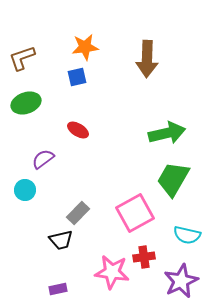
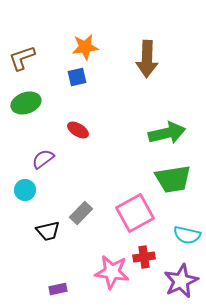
green trapezoid: rotated 129 degrees counterclockwise
gray rectangle: moved 3 px right
black trapezoid: moved 13 px left, 9 px up
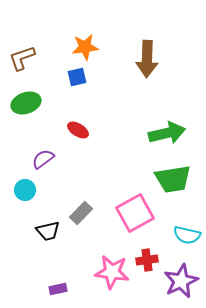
red cross: moved 3 px right, 3 px down
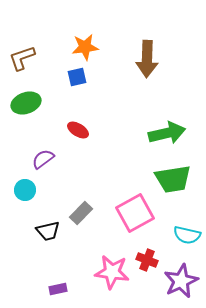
red cross: rotated 30 degrees clockwise
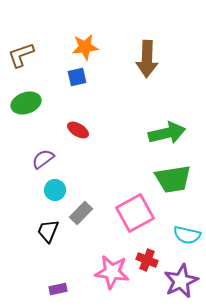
brown L-shape: moved 1 px left, 3 px up
cyan circle: moved 30 px right
black trapezoid: rotated 125 degrees clockwise
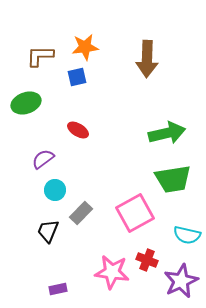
brown L-shape: moved 19 px right, 1 px down; rotated 20 degrees clockwise
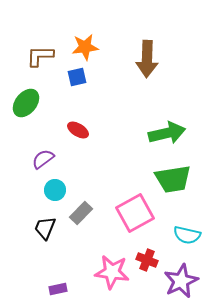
green ellipse: rotated 32 degrees counterclockwise
black trapezoid: moved 3 px left, 3 px up
